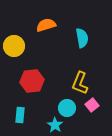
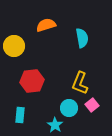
cyan circle: moved 2 px right
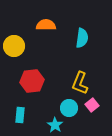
orange semicircle: rotated 18 degrees clockwise
cyan semicircle: rotated 18 degrees clockwise
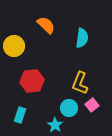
orange semicircle: rotated 42 degrees clockwise
cyan rectangle: rotated 14 degrees clockwise
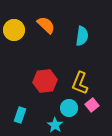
cyan semicircle: moved 2 px up
yellow circle: moved 16 px up
red hexagon: moved 13 px right
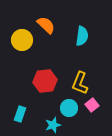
yellow circle: moved 8 px right, 10 px down
cyan rectangle: moved 1 px up
cyan star: moved 2 px left; rotated 21 degrees clockwise
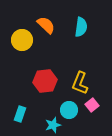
cyan semicircle: moved 1 px left, 9 px up
cyan circle: moved 2 px down
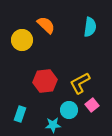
cyan semicircle: moved 9 px right
yellow L-shape: rotated 40 degrees clockwise
cyan star: rotated 14 degrees clockwise
